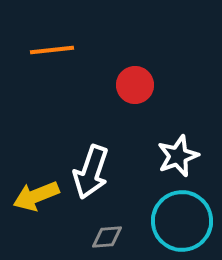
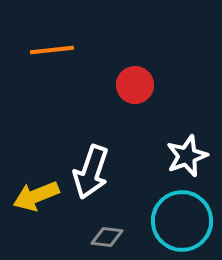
white star: moved 9 px right
gray diamond: rotated 12 degrees clockwise
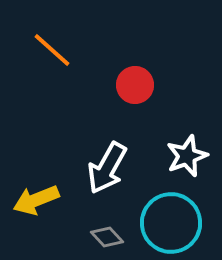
orange line: rotated 48 degrees clockwise
white arrow: moved 16 px right, 4 px up; rotated 10 degrees clockwise
yellow arrow: moved 4 px down
cyan circle: moved 11 px left, 2 px down
gray diamond: rotated 40 degrees clockwise
